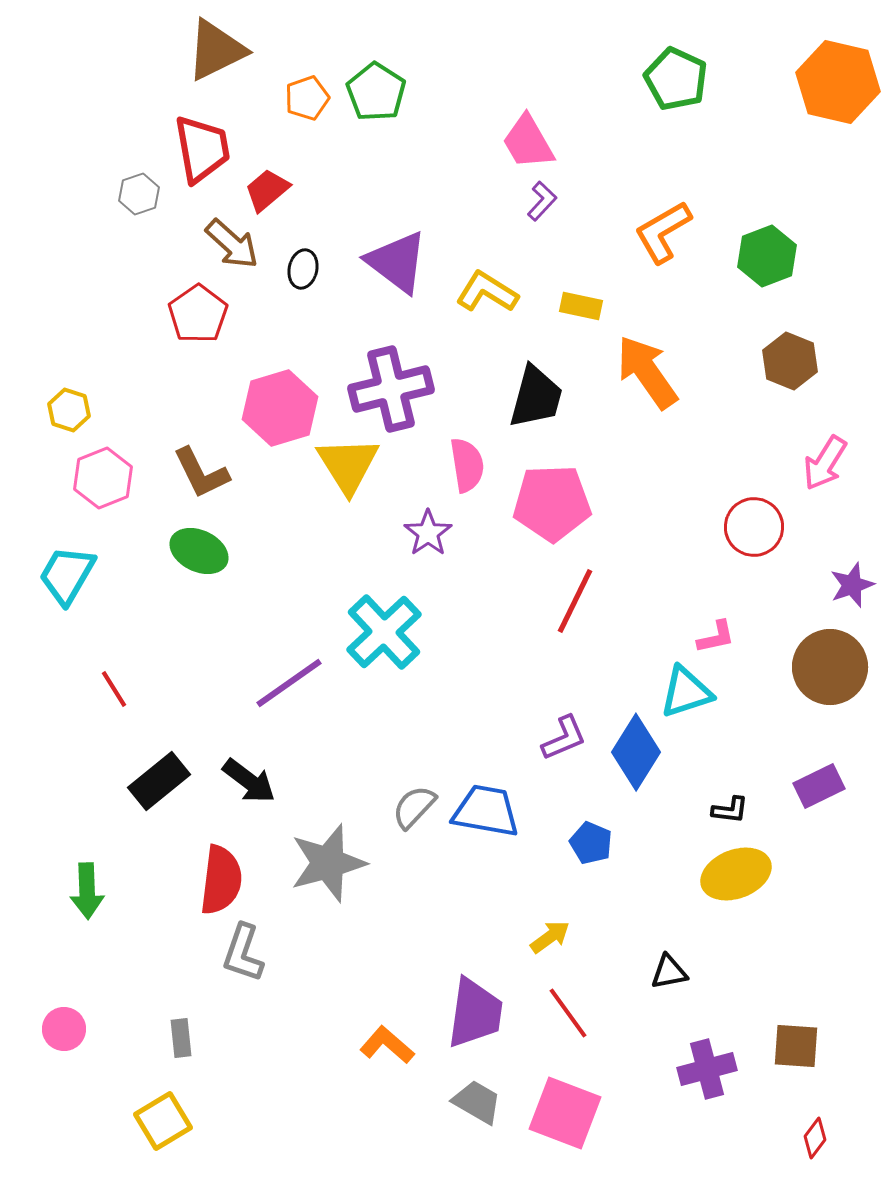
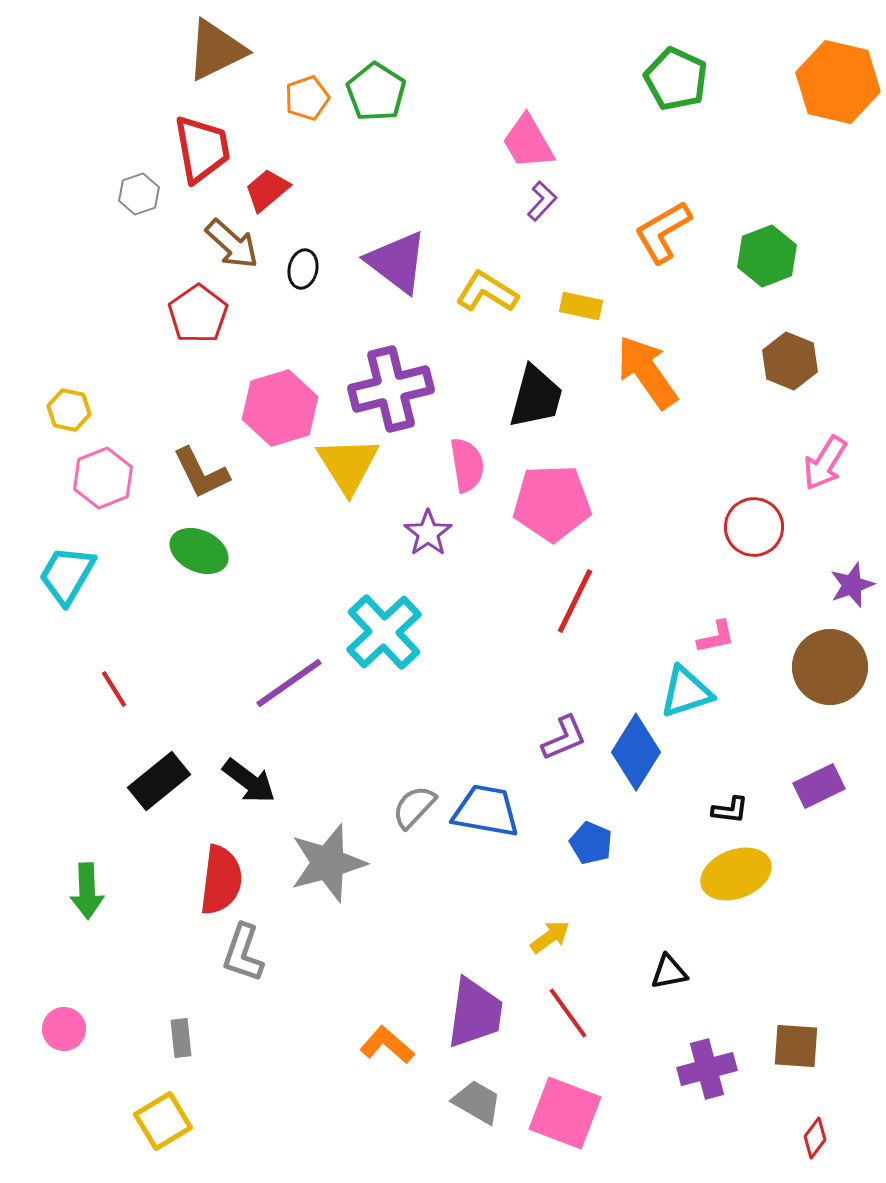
yellow hexagon at (69, 410): rotated 6 degrees counterclockwise
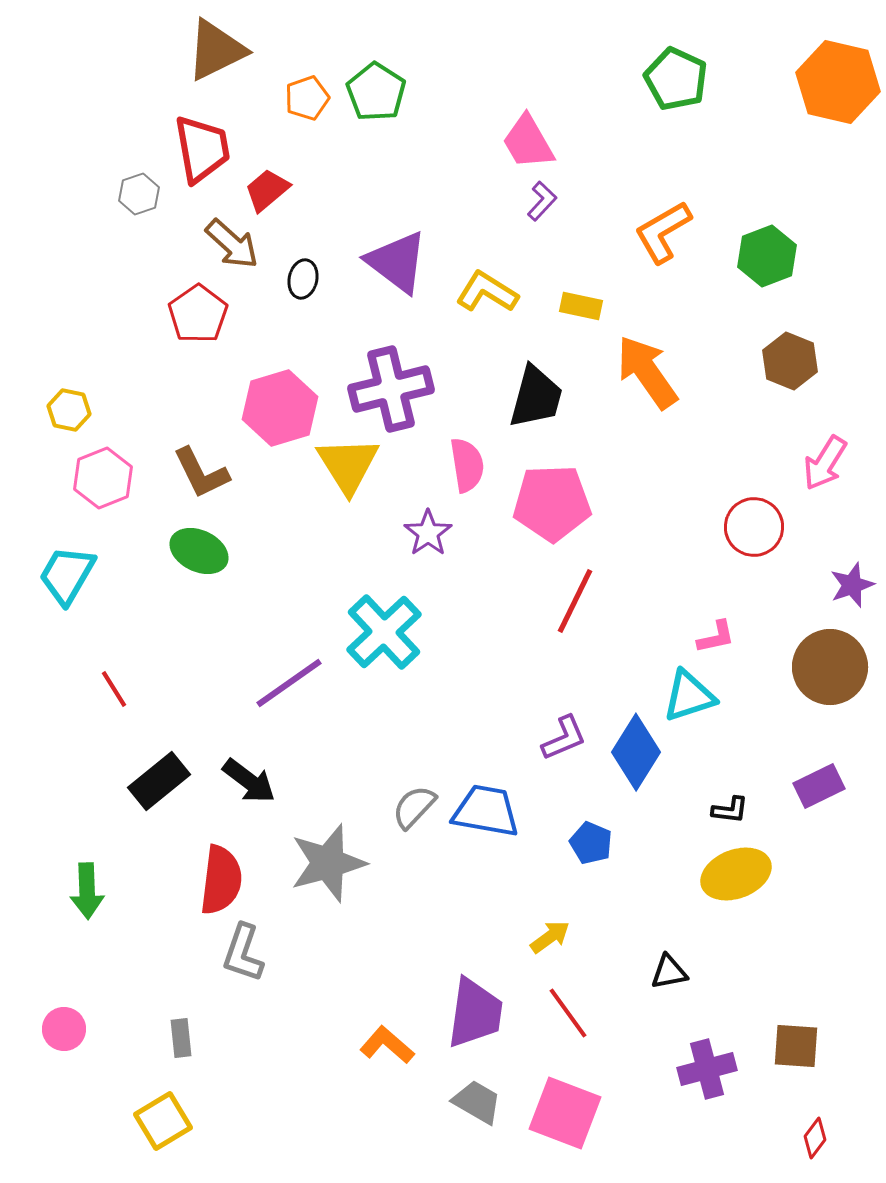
black ellipse at (303, 269): moved 10 px down
cyan triangle at (686, 692): moved 3 px right, 4 px down
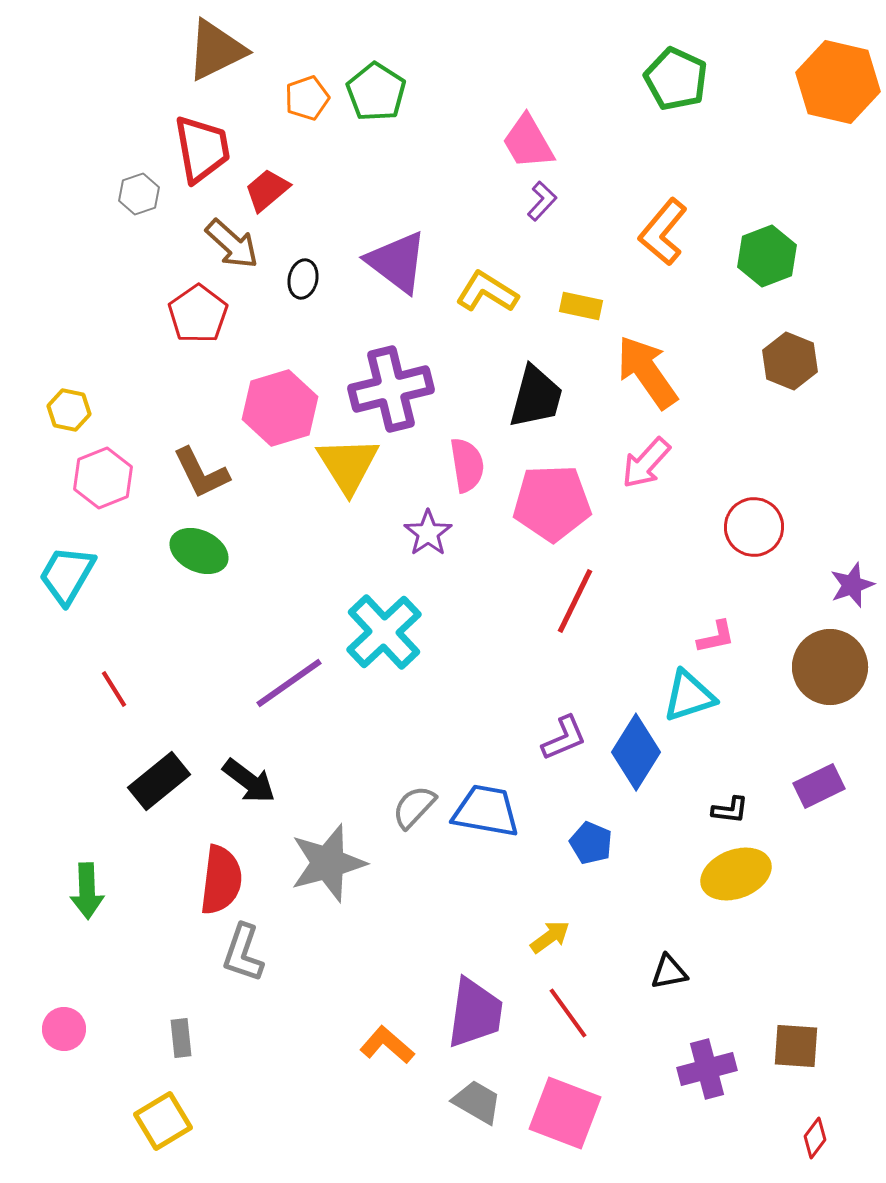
orange L-shape at (663, 232): rotated 20 degrees counterclockwise
pink arrow at (825, 463): moved 179 px left; rotated 10 degrees clockwise
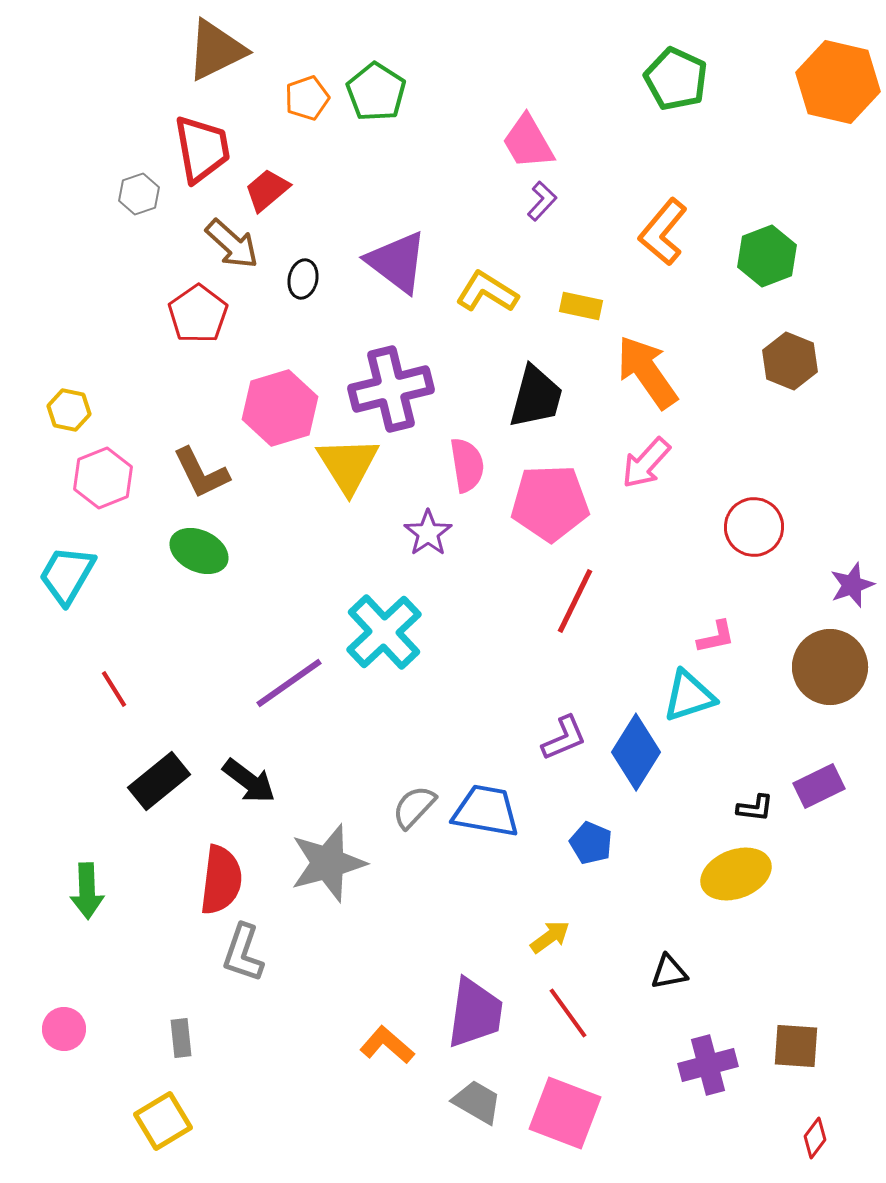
pink pentagon at (552, 503): moved 2 px left
black L-shape at (730, 810): moved 25 px right, 2 px up
purple cross at (707, 1069): moved 1 px right, 4 px up
